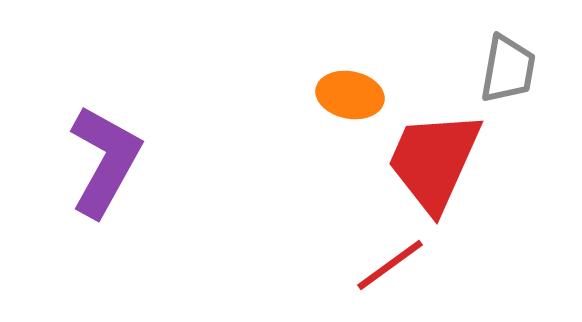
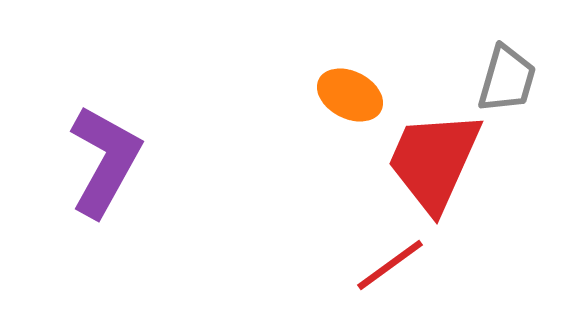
gray trapezoid: moved 1 px left, 10 px down; rotated 6 degrees clockwise
orange ellipse: rotated 16 degrees clockwise
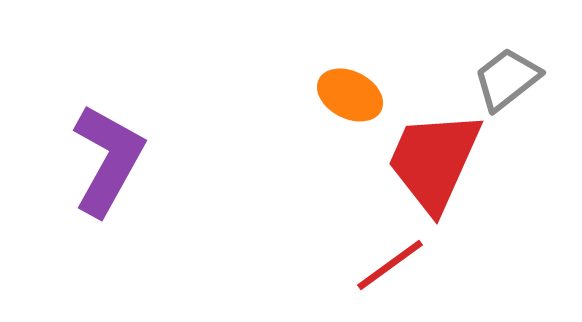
gray trapezoid: rotated 144 degrees counterclockwise
purple L-shape: moved 3 px right, 1 px up
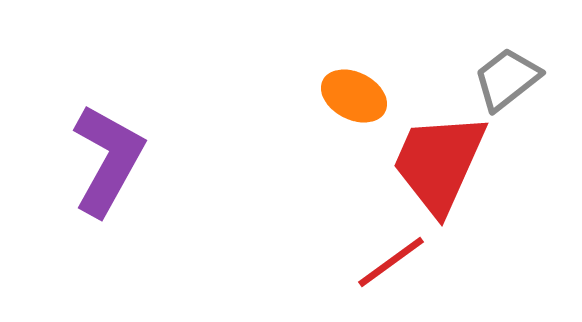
orange ellipse: moved 4 px right, 1 px down
red trapezoid: moved 5 px right, 2 px down
red line: moved 1 px right, 3 px up
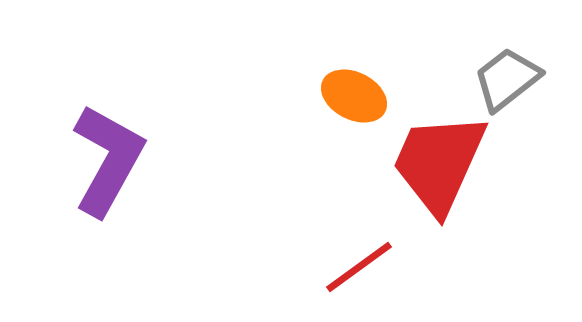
red line: moved 32 px left, 5 px down
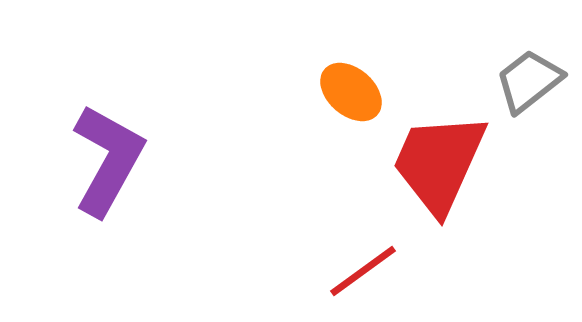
gray trapezoid: moved 22 px right, 2 px down
orange ellipse: moved 3 px left, 4 px up; rotated 14 degrees clockwise
red line: moved 4 px right, 4 px down
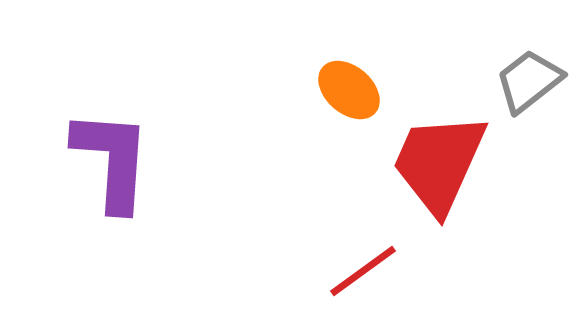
orange ellipse: moved 2 px left, 2 px up
purple L-shape: moved 4 px right; rotated 25 degrees counterclockwise
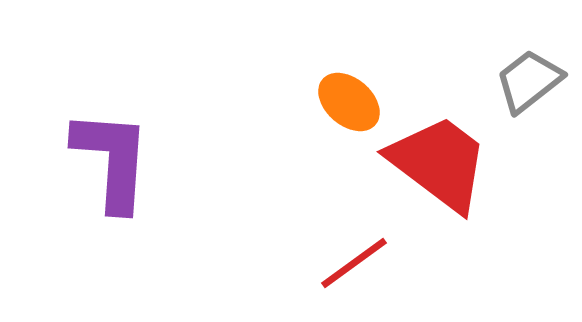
orange ellipse: moved 12 px down
red trapezoid: rotated 103 degrees clockwise
red line: moved 9 px left, 8 px up
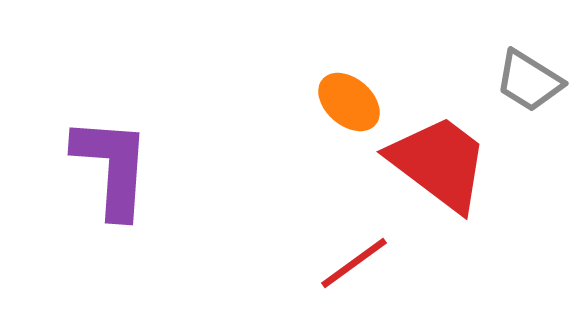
gray trapezoid: rotated 110 degrees counterclockwise
purple L-shape: moved 7 px down
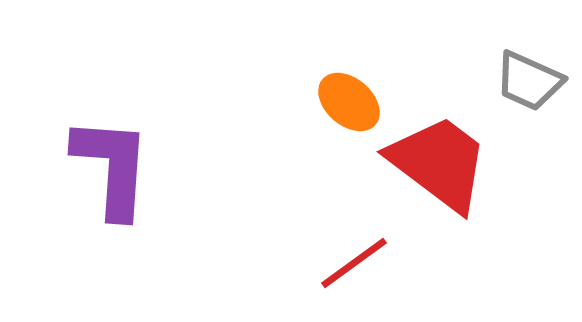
gray trapezoid: rotated 8 degrees counterclockwise
